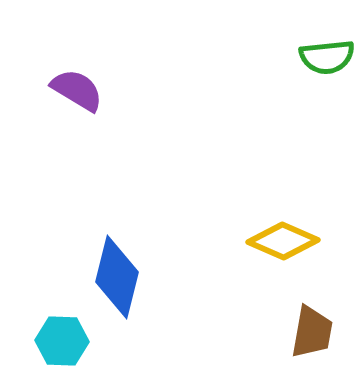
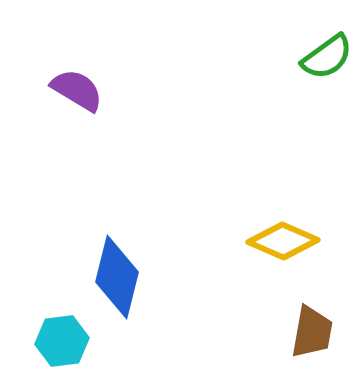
green semicircle: rotated 30 degrees counterclockwise
cyan hexagon: rotated 9 degrees counterclockwise
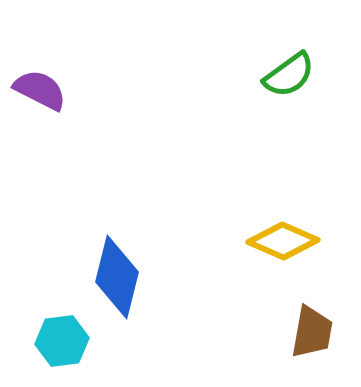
green semicircle: moved 38 px left, 18 px down
purple semicircle: moved 37 px left; rotated 4 degrees counterclockwise
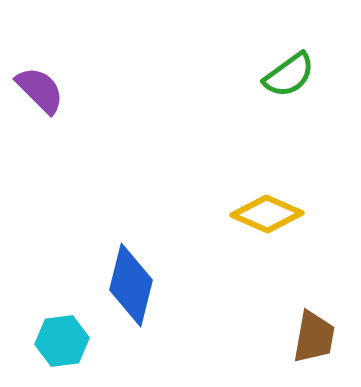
purple semicircle: rotated 18 degrees clockwise
yellow diamond: moved 16 px left, 27 px up
blue diamond: moved 14 px right, 8 px down
brown trapezoid: moved 2 px right, 5 px down
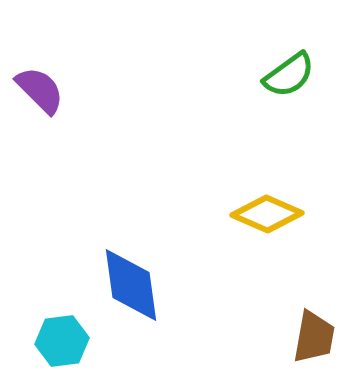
blue diamond: rotated 22 degrees counterclockwise
